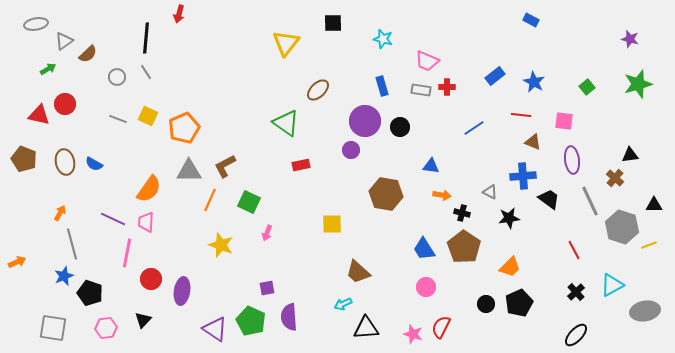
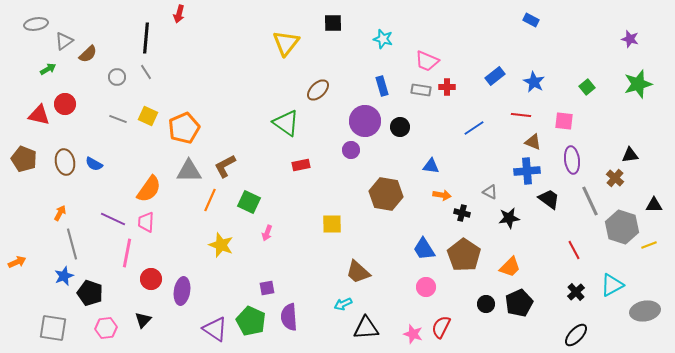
blue cross at (523, 176): moved 4 px right, 5 px up
brown pentagon at (464, 247): moved 8 px down
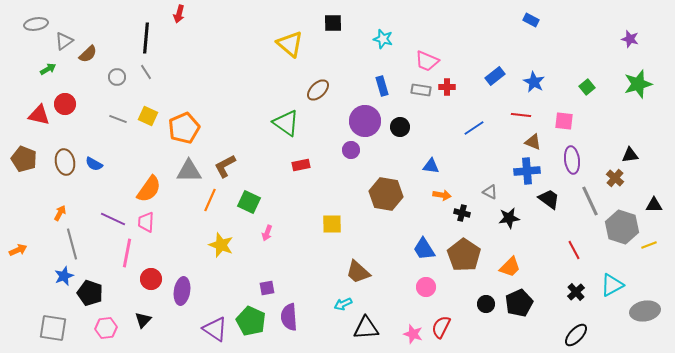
yellow triangle at (286, 43): moved 4 px right, 1 px down; rotated 28 degrees counterclockwise
orange arrow at (17, 262): moved 1 px right, 12 px up
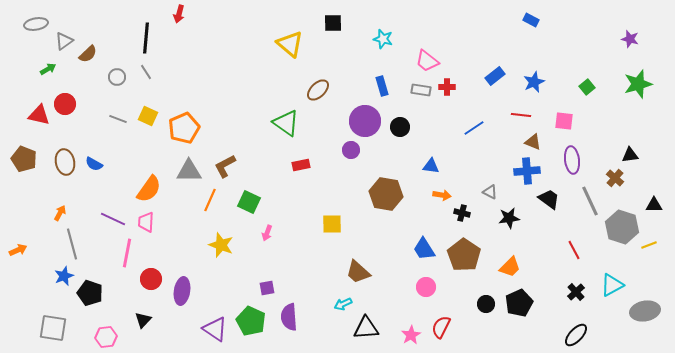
pink trapezoid at (427, 61): rotated 15 degrees clockwise
blue star at (534, 82): rotated 20 degrees clockwise
pink hexagon at (106, 328): moved 9 px down
pink star at (413, 334): moved 2 px left, 1 px down; rotated 24 degrees clockwise
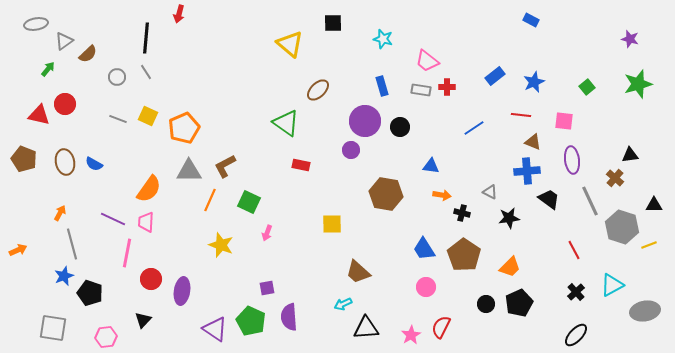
green arrow at (48, 69): rotated 21 degrees counterclockwise
red rectangle at (301, 165): rotated 24 degrees clockwise
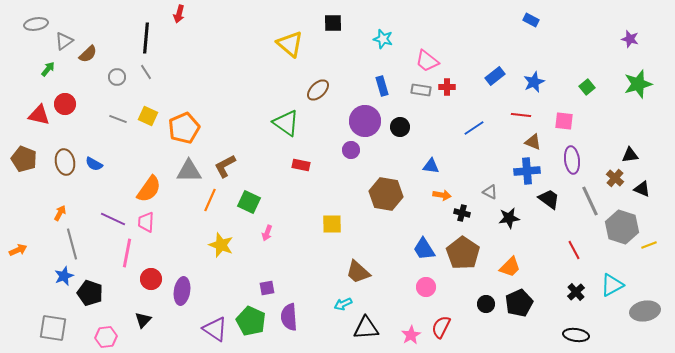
black triangle at (654, 205): moved 12 px left, 16 px up; rotated 24 degrees clockwise
brown pentagon at (464, 255): moved 1 px left, 2 px up
black ellipse at (576, 335): rotated 55 degrees clockwise
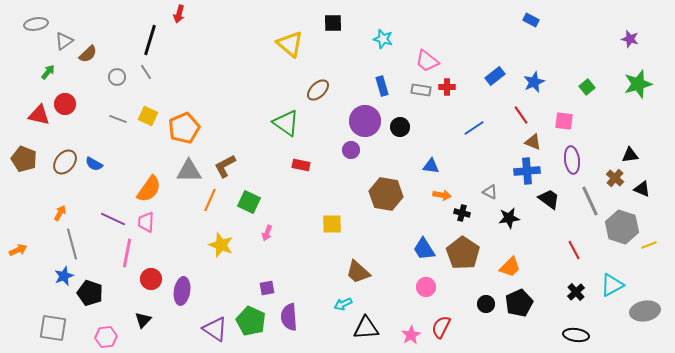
black line at (146, 38): moved 4 px right, 2 px down; rotated 12 degrees clockwise
green arrow at (48, 69): moved 3 px down
red line at (521, 115): rotated 48 degrees clockwise
brown ellipse at (65, 162): rotated 50 degrees clockwise
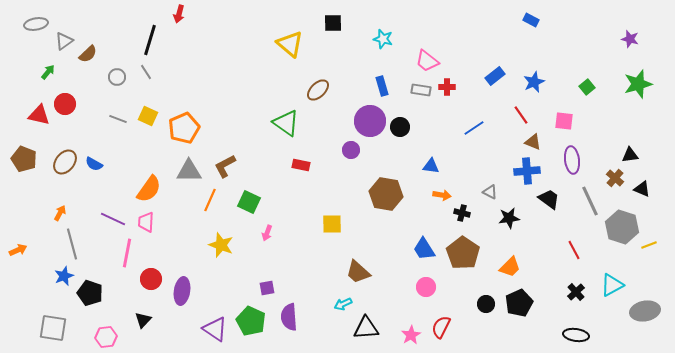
purple circle at (365, 121): moved 5 px right
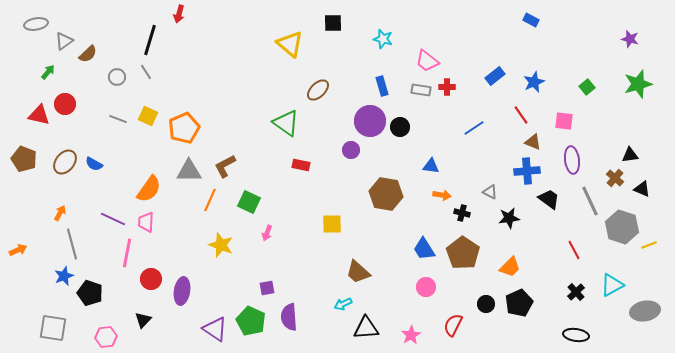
red semicircle at (441, 327): moved 12 px right, 2 px up
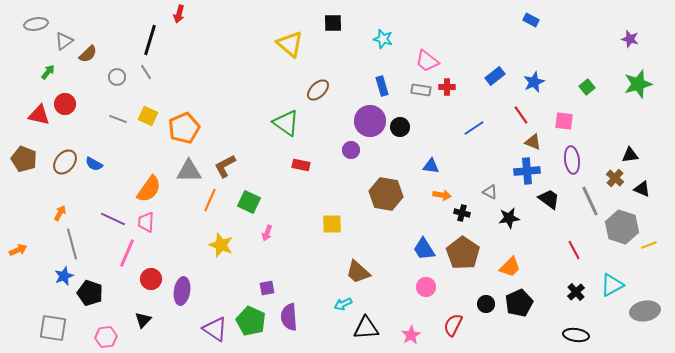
pink line at (127, 253): rotated 12 degrees clockwise
